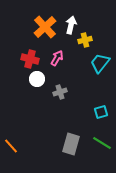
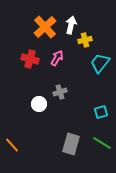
white circle: moved 2 px right, 25 px down
orange line: moved 1 px right, 1 px up
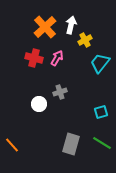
yellow cross: rotated 16 degrees counterclockwise
red cross: moved 4 px right, 1 px up
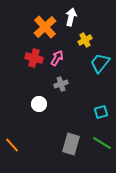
white arrow: moved 8 px up
gray cross: moved 1 px right, 8 px up
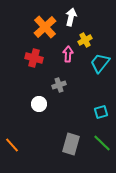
pink arrow: moved 11 px right, 4 px up; rotated 28 degrees counterclockwise
gray cross: moved 2 px left, 1 px down
green line: rotated 12 degrees clockwise
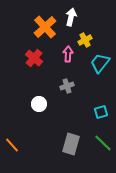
red cross: rotated 24 degrees clockwise
gray cross: moved 8 px right, 1 px down
green line: moved 1 px right
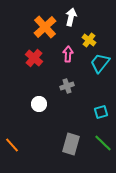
yellow cross: moved 4 px right; rotated 24 degrees counterclockwise
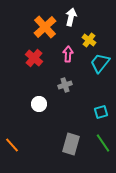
gray cross: moved 2 px left, 1 px up
green line: rotated 12 degrees clockwise
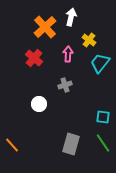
cyan square: moved 2 px right, 5 px down; rotated 24 degrees clockwise
